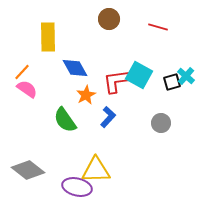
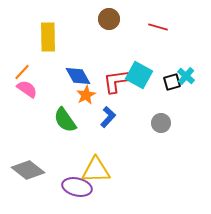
blue diamond: moved 3 px right, 8 px down
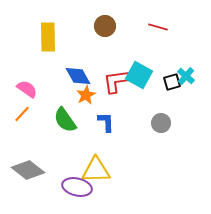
brown circle: moved 4 px left, 7 px down
orange line: moved 42 px down
blue L-shape: moved 2 px left, 5 px down; rotated 45 degrees counterclockwise
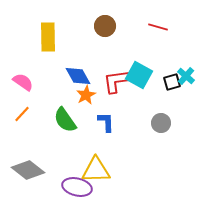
pink semicircle: moved 4 px left, 7 px up
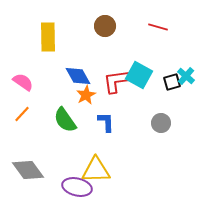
gray diamond: rotated 16 degrees clockwise
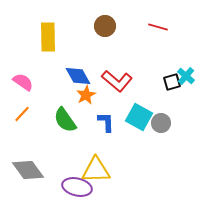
cyan square: moved 42 px down
red L-shape: rotated 132 degrees counterclockwise
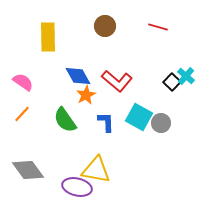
black square: rotated 30 degrees counterclockwise
yellow triangle: rotated 12 degrees clockwise
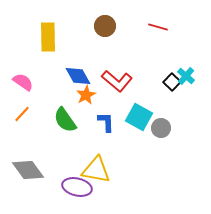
gray circle: moved 5 px down
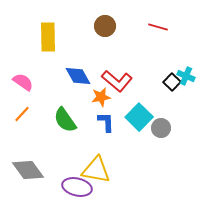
cyan cross: rotated 18 degrees counterclockwise
orange star: moved 15 px right, 2 px down; rotated 18 degrees clockwise
cyan square: rotated 16 degrees clockwise
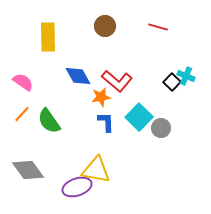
green semicircle: moved 16 px left, 1 px down
purple ellipse: rotated 32 degrees counterclockwise
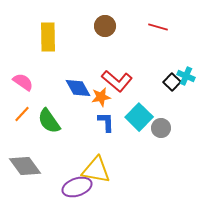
blue diamond: moved 12 px down
gray diamond: moved 3 px left, 4 px up
